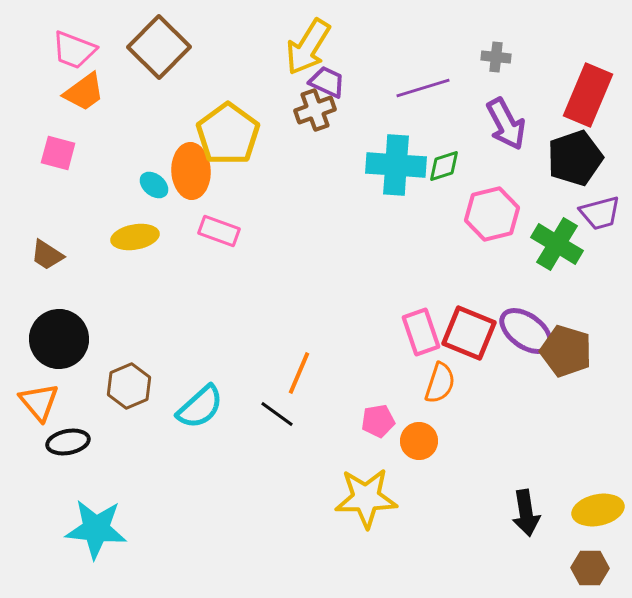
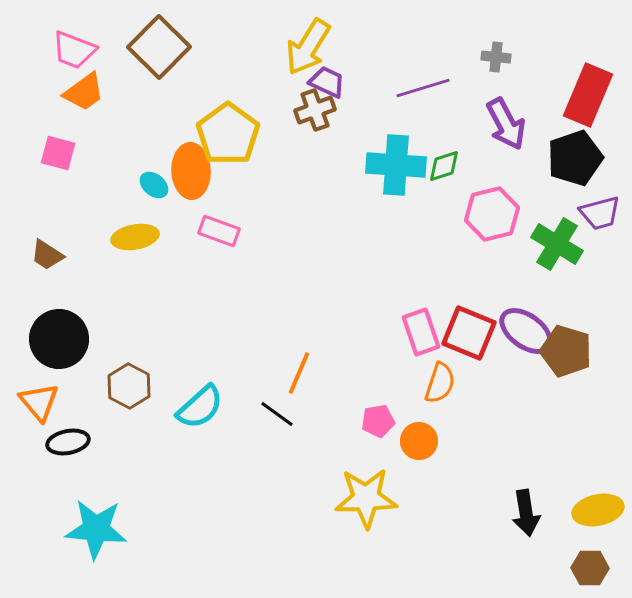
brown hexagon at (129, 386): rotated 9 degrees counterclockwise
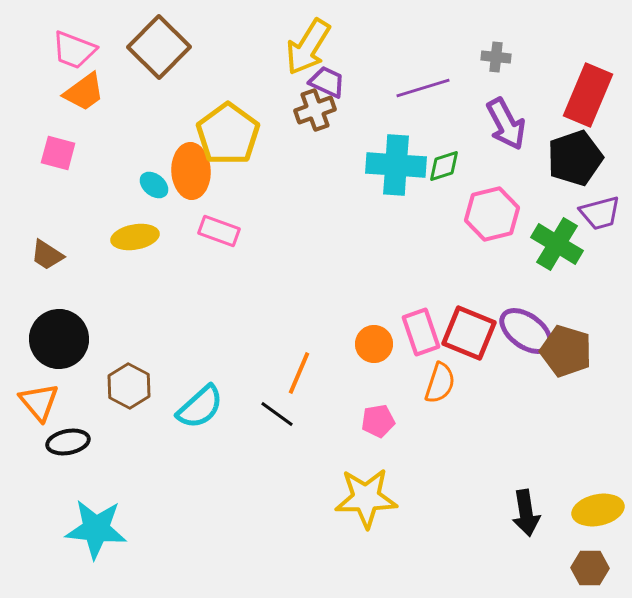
orange circle at (419, 441): moved 45 px left, 97 px up
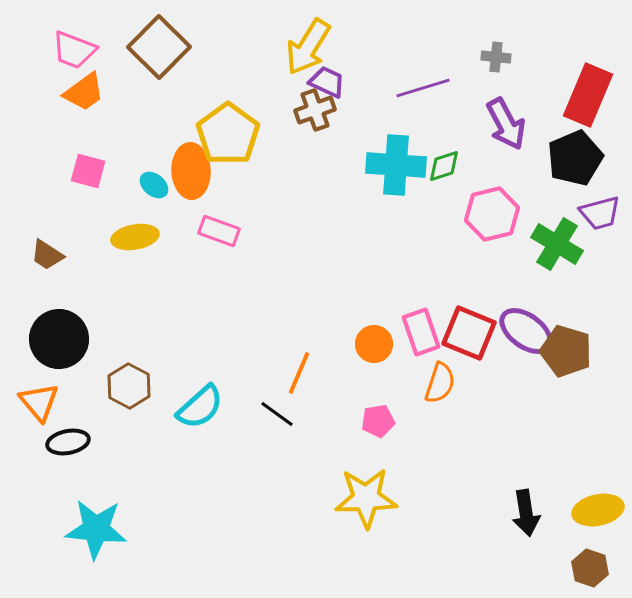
pink square at (58, 153): moved 30 px right, 18 px down
black pentagon at (575, 158): rotated 4 degrees counterclockwise
brown hexagon at (590, 568): rotated 18 degrees clockwise
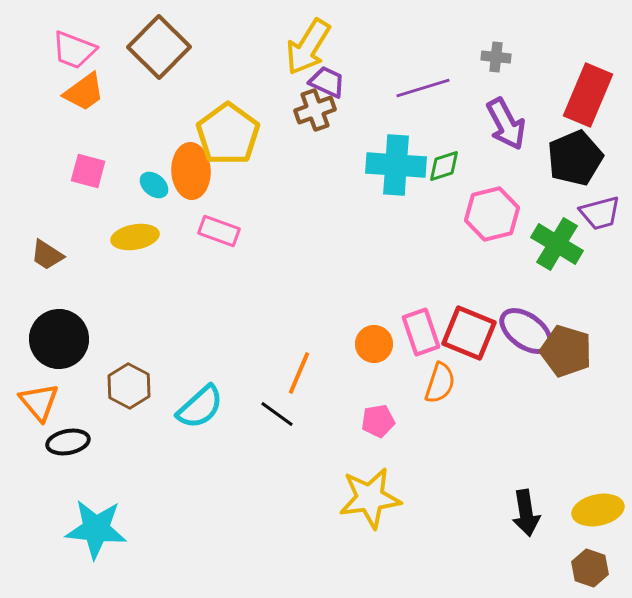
yellow star at (366, 498): moved 4 px right; rotated 6 degrees counterclockwise
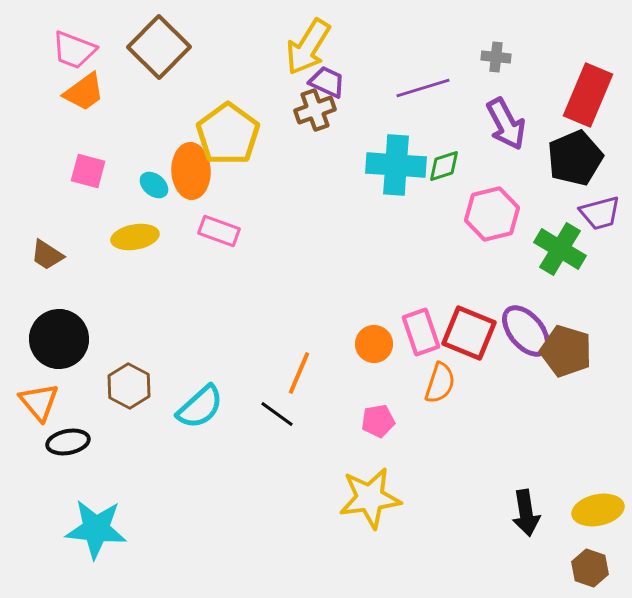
green cross at (557, 244): moved 3 px right, 5 px down
purple ellipse at (526, 331): rotated 14 degrees clockwise
